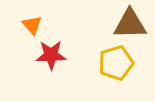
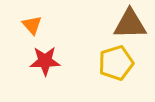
red star: moved 6 px left, 6 px down
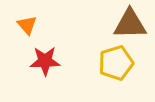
orange triangle: moved 5 px left
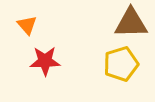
brown triangle: moved 1 px right, 1 px up
yellow pentagon: moved 5 px right, 1 px down
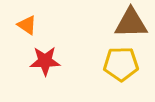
orange triangle: rotated 15 degrees counterclockwise
yellow pentagon: rotated 16 degrees clockwise
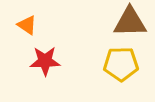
brown triangle: moved 1 px left, 1 px up
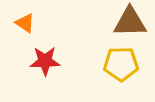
orange triangle: moved 2 px left, 2 px up
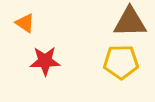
yellow pentagon: moved 2 px up
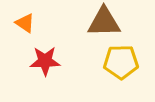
brown triangle: moved 26 px left
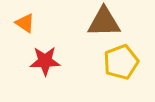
yellow pentagon: rotated 20 degrees counterclockwise
